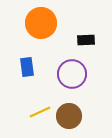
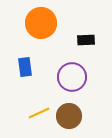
blue rectangle: moved 2 px left
purple circle: moved 3 px down
yellow line: moved 1 px left, 1 px down
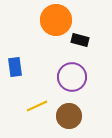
orange circle: moved 15 px right, 3 px up
black rectangle: moved 6 px left; rotated 18 degrees clockwise
blue rectangle: moved 10 px left
yellow line: moved 2 px left, 7 px up
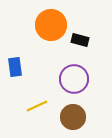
orange circle: moved 5 px left, 5 px down
purple circle: moved 2 px right, 2 px down
brown circle: moved 4 px right, 1 px down
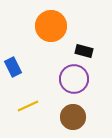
orange circle: moved 1 px down
black rectangle: moved 4 px right, 11 px down
blue rectangle: moved 2 px left; rotated 18 degrees counterclockwise
yellow line: moved 9 px left
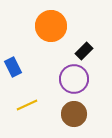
black rectangle: rotated 60 degrees counterclockwise
yellow line: moved 1 px left, 1 px up
brown circle: moved 1 px right, 3 px up
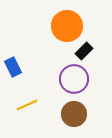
orange circle: moved 16 px right
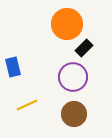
orange circle: moved 2 px up
black rectangle: moved 3 px up
blue rectangle: rotated 12 degrees clockwise
purple circle: moved 1 px left, 2 px up
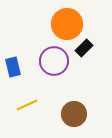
purple circle: moved 19 px left, 16 px up
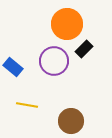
black rectangle: moved 1 px down
blue rectangle: rotated 36 degrees counterclockwise
yellow line: rotated 35 degrees clockwise
brown circle: moved 3 px left, 7 px down
